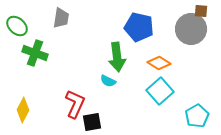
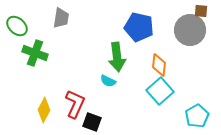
gray circle: moved 1 px left, 1 px down
orange diamond: moved 2 px down; rotated 65 degrees clockwise
yellow diamond: moved 21 px right
black square: rotated 30 degrees clockwise
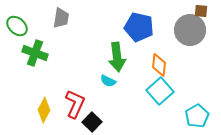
black square: rotated 24 degrees clockwise
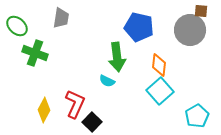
cyan semicircle: moved 1 px left
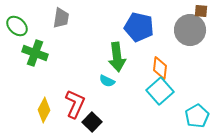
orange diamond: moved 1 px right, 3 px down
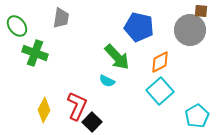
green ellipse: rotated 10 degrees clockwise
green arrow: rotated 36 degrees counterclockwise
orange diamond: moved 6 px up; rotated 55 degrees clockwise
red L-shape: moved 2 px right, 2 px down
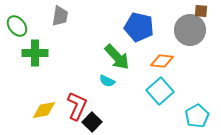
gray trapezoid: moved 1 px left, 2 px up
green cross: rotated 20 degrees counterclockwise
orange diamond: moved 2 px right, 1 px up; rotated 35 degrees clockwise
yellow diamond: rotated 50 degrees clockwise
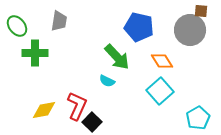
gray trapezoid: moved 1 px left, 5 px down
orange diamond: rotated 50 degrees clockwise
cyan pentagon: moved 1 px right, 2 px down
